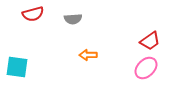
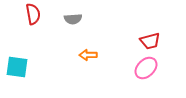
red semicircle: rotated 85 degrees counterclockwise
red trapezoid: rotated 20 degrees clockwise
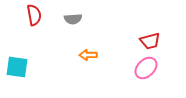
red semicircle: moved 1 px right, 1 px down
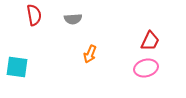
red trapezoid: rotated 50 degrees counterclockwise
orange arrow: moved 2 px right, 1 px up; rotated 66 degrees counterclockwise
pink ellipse: rotated 30 degrees clockwise
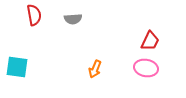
orange arrow: moved 5 px right, 15 px down
pink ellipse: rotated 25 degrees clockwise
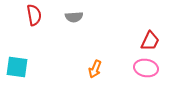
gray semicircle: moved 1 px right, 2 px up
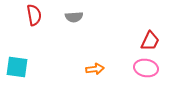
orange arrow: rotated 120 degrees counterclockwise
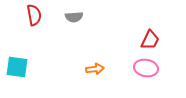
red trapezoid: moved 1 px up
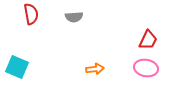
red semicircle: moved 3 px left, 1 px up
red trapezoid: moved 2 px left
cyan square: rotated 15 degrees clockwise
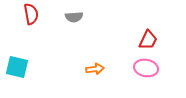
cyan square: rotated 10 degrees counterclockwise
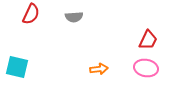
red semicircle: rotated 35 degrees clockwise
orange arrow: moved 4 px right
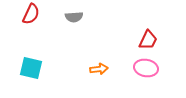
cyan square: moved 14 px right, 1 px down
